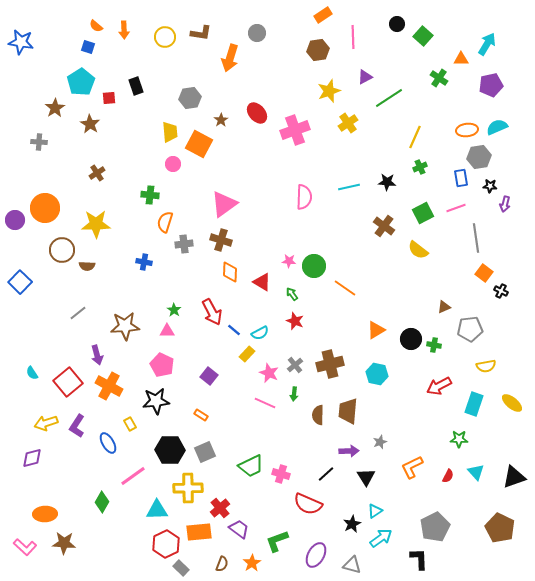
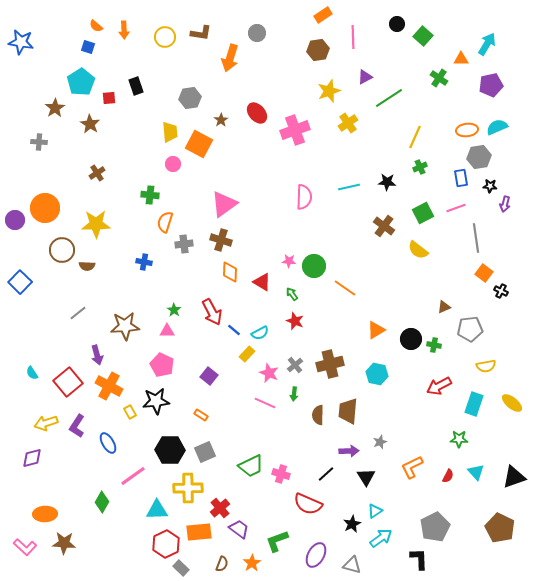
yellow rectangle at (130, 424): moved 12 px up
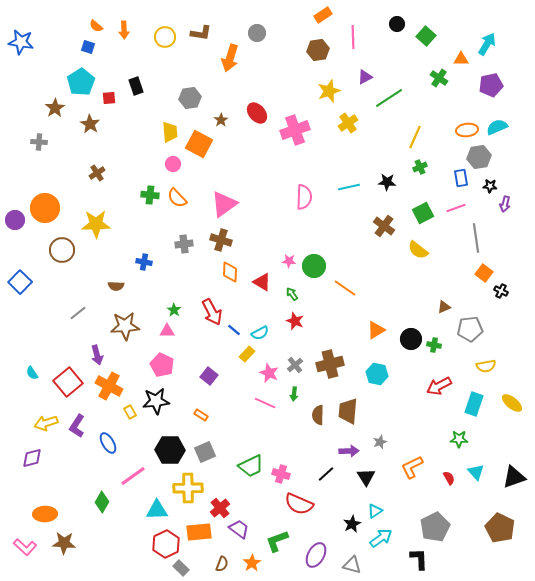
green square at (423, 36): moved 3 px right
orange semicircle at (165, 222): moved 12 px right, 24 px up; rotated 60 degrees counterclockwise
brown semicircle at (87, 266): moved 29 px right, 20 px down
red semicircle at (448, 476): moved 1 px right, 2 px down; rotated 56 degrees counterclockwise
red semicircle at (308, 504): moved 9 px left
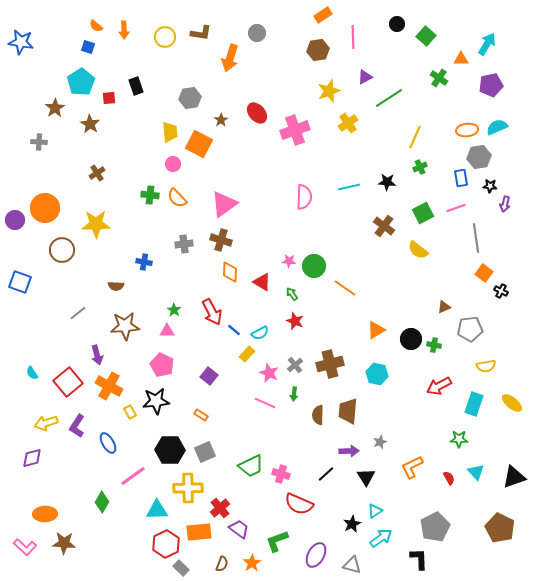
blue square at (20, 282): rotated 25 degrees counterclockwise
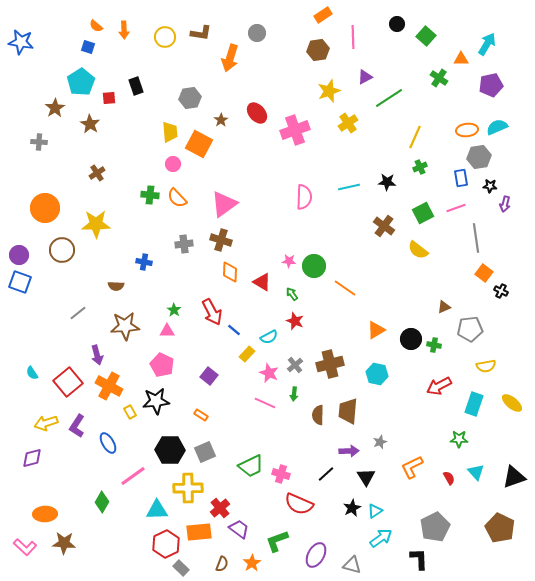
purple circle at (15, 220): moved 4 px right, 35 px down
cyan semicircle at (260, 333): moved 9 px right, 4 px down
black star at (352, 524): moved 16 px up
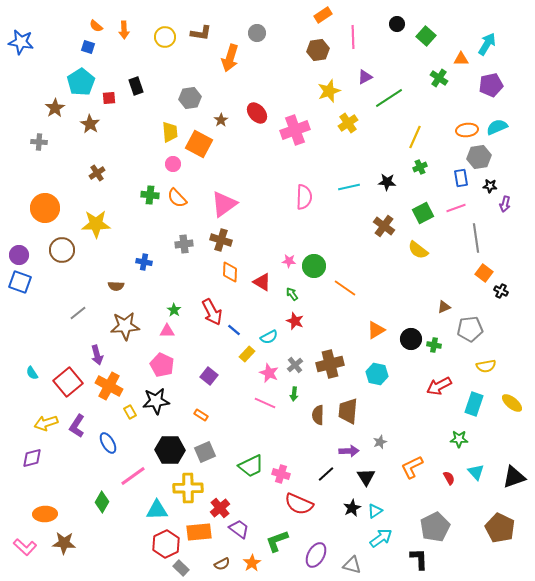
brown semicircle at (222, 564): rotated 42 degrees clockwise
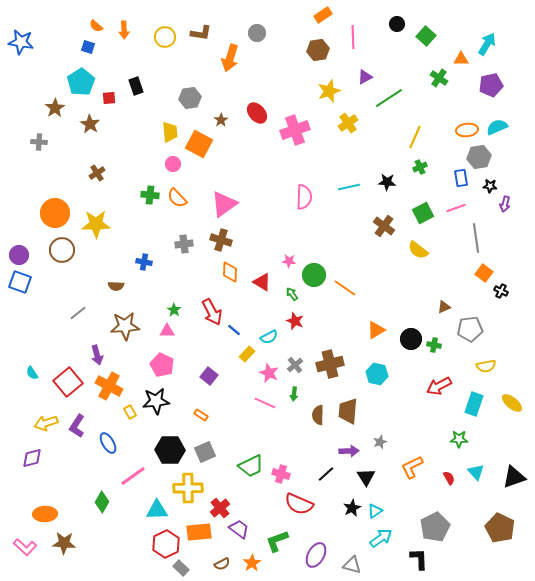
orange circle at (45, 208): moved 10 px right, 5 px down
green circle at (314, 266): moved 9 px down
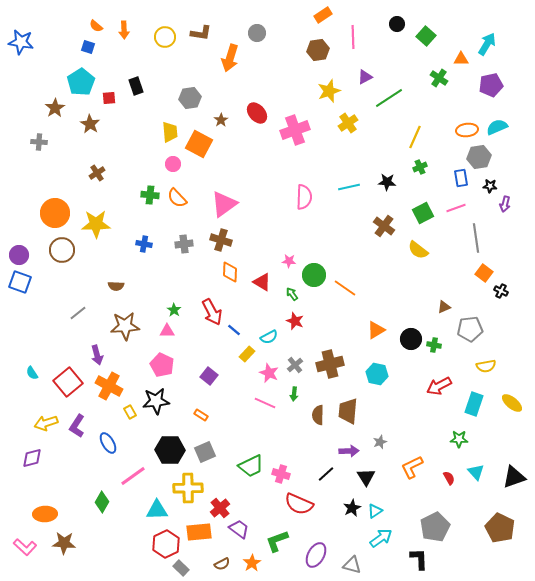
blue cross at (144, 262): moved 18 px up
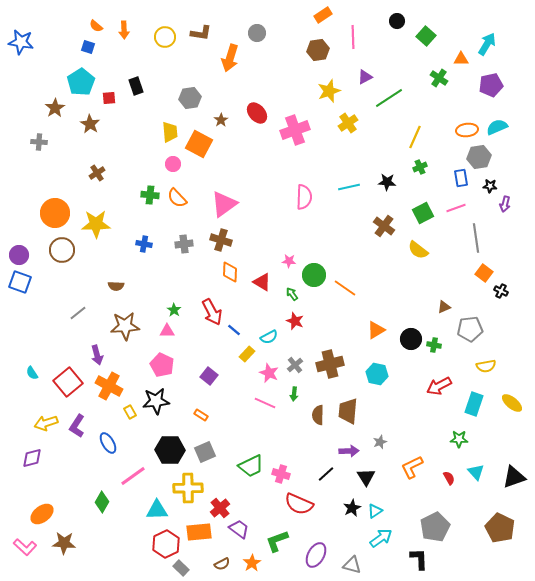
black circle at (397, 24): moved 3 px up
orange ellipse at (45, 514): moved 3 px left; rotated 35 degrees counterclockwise
